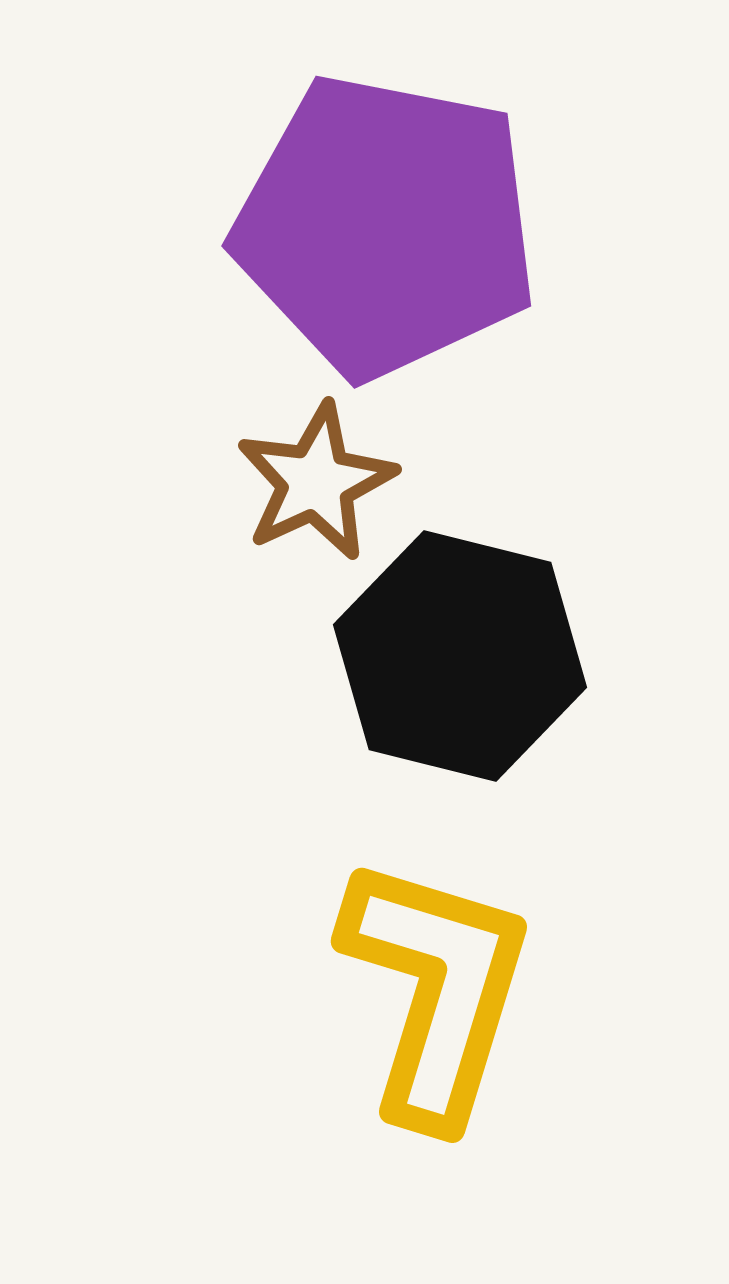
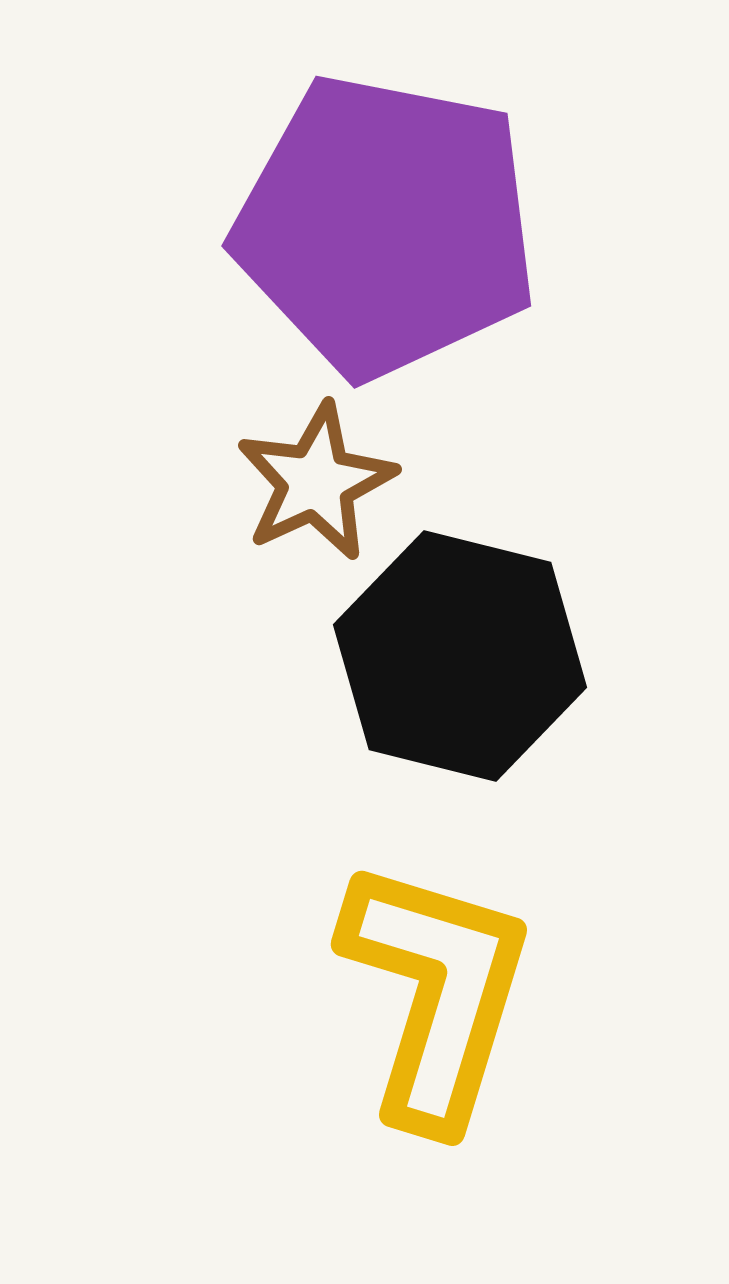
yellow L-shape: moved 3 px down
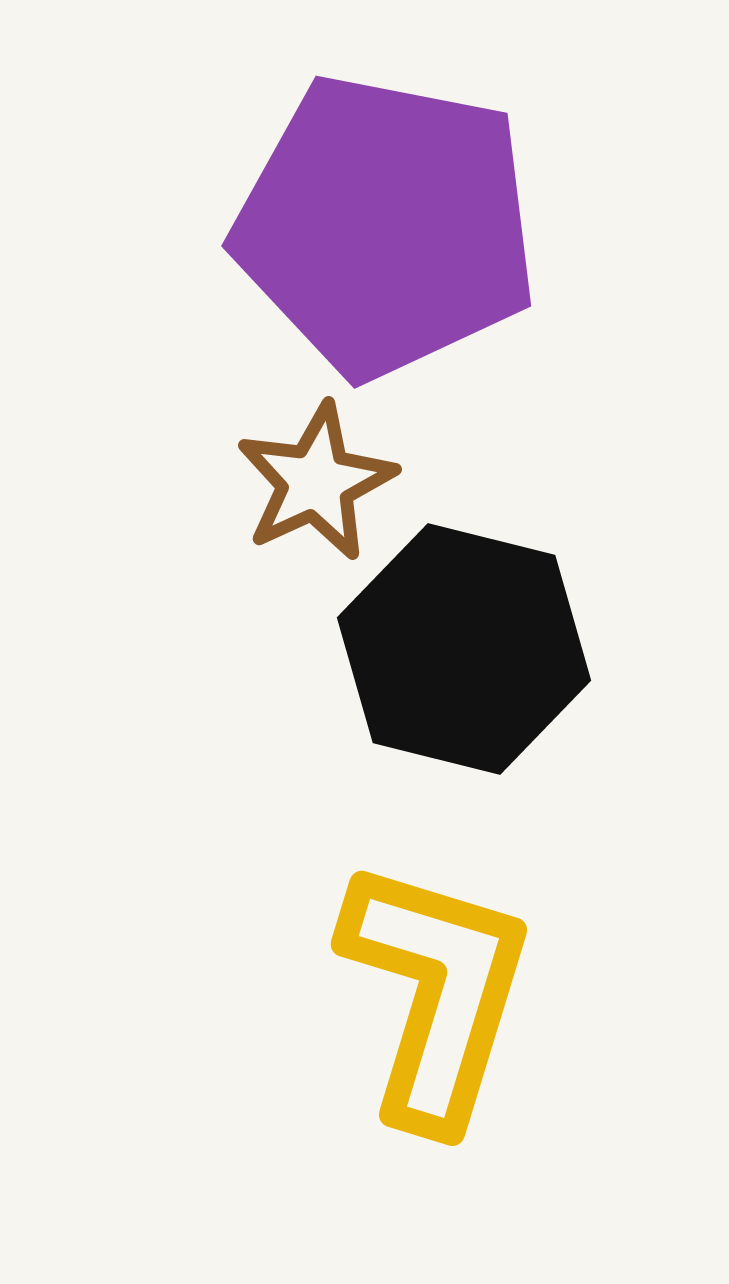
black hexagon: moved 4 px right, 7 px up
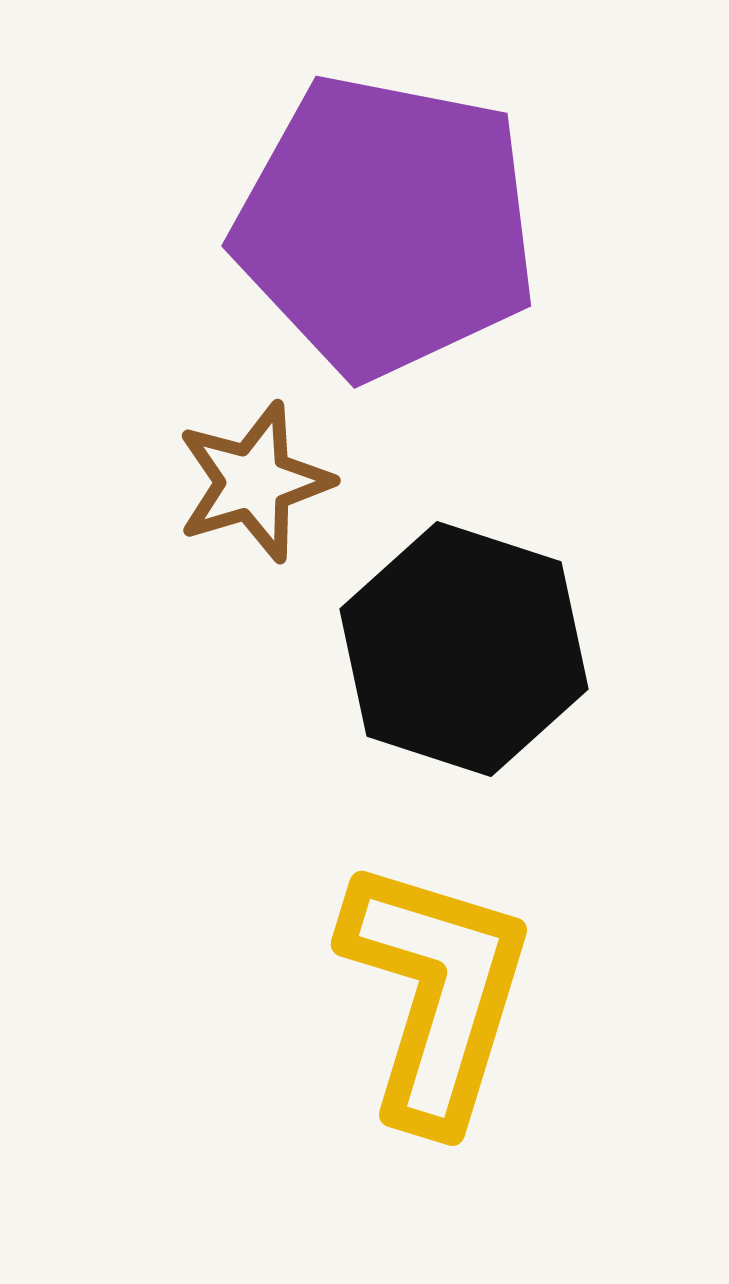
brown star: moved 62 px left; rotated 8 degrees clockwise
black hexagon: rotated 4 degrees clockwise
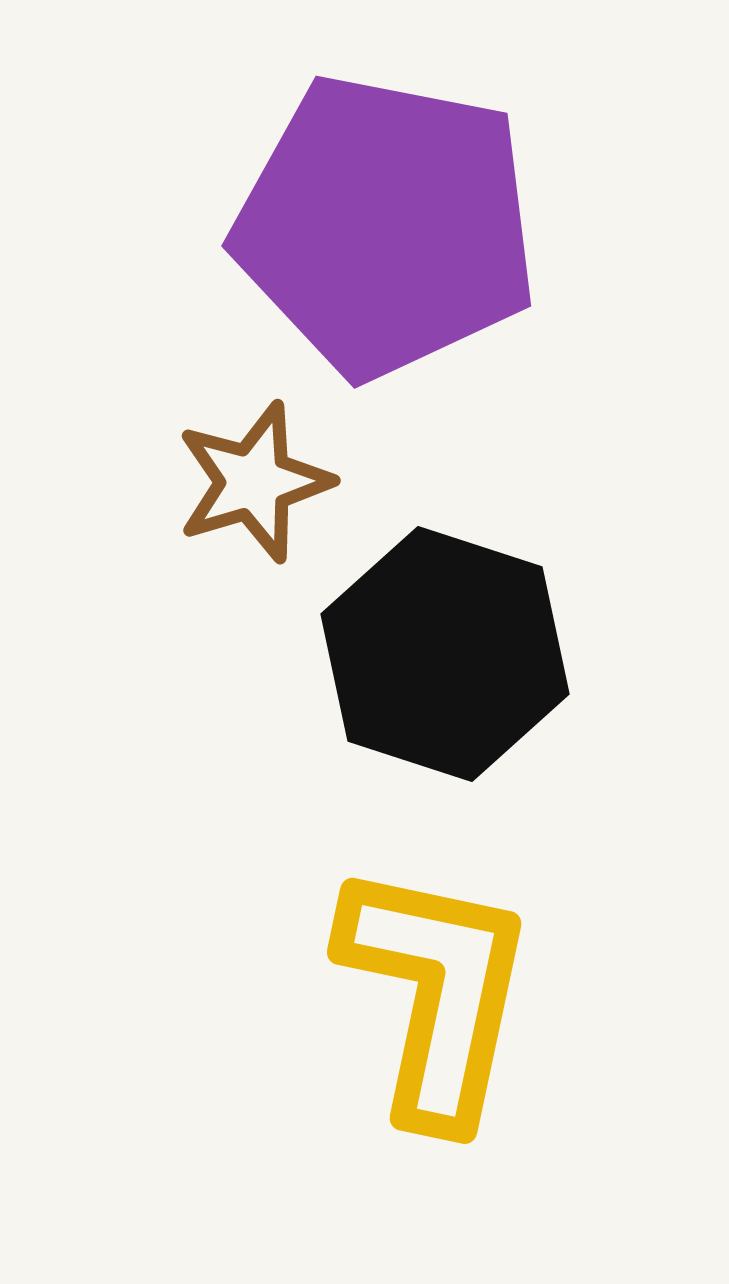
black hexagon: moved 19 px left, 5 px down
yellow L-shape: rotated 5 degrees counterclockwise
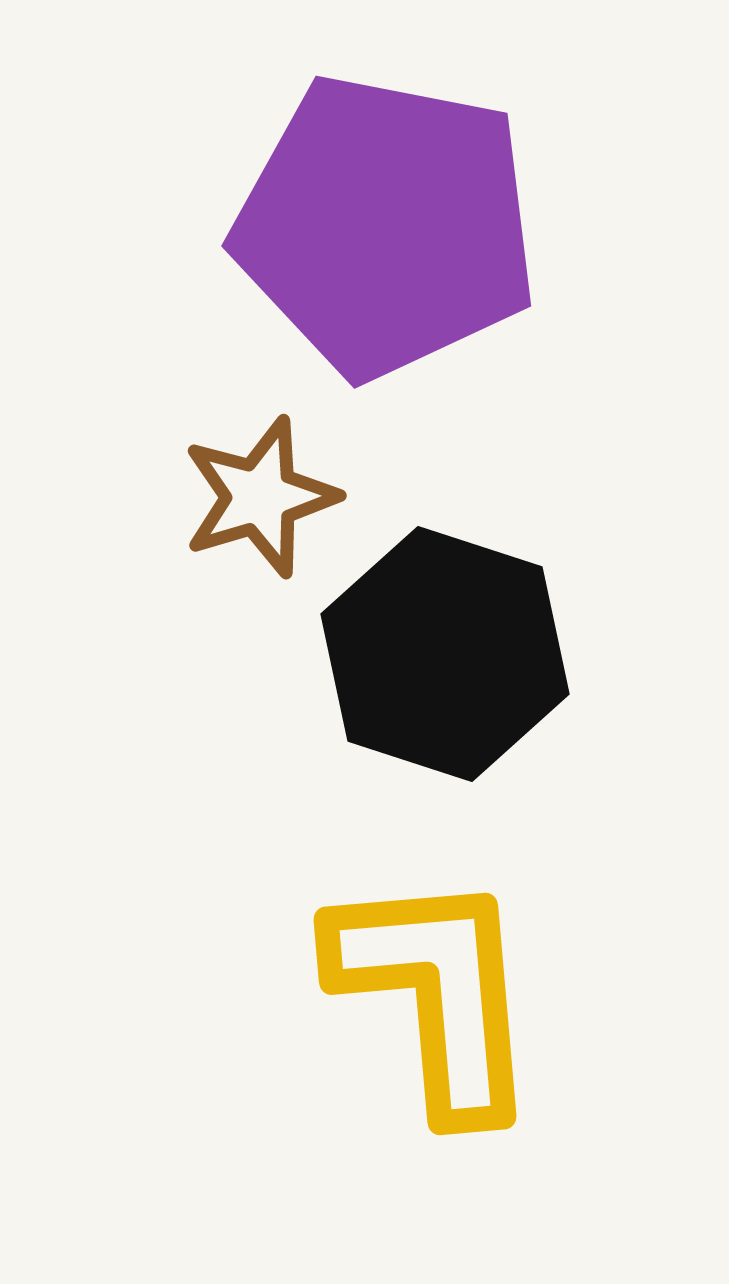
brown star: moved 6 px right, 15 px down
yellow L-shape: rotated 17 degrees counterclockwise
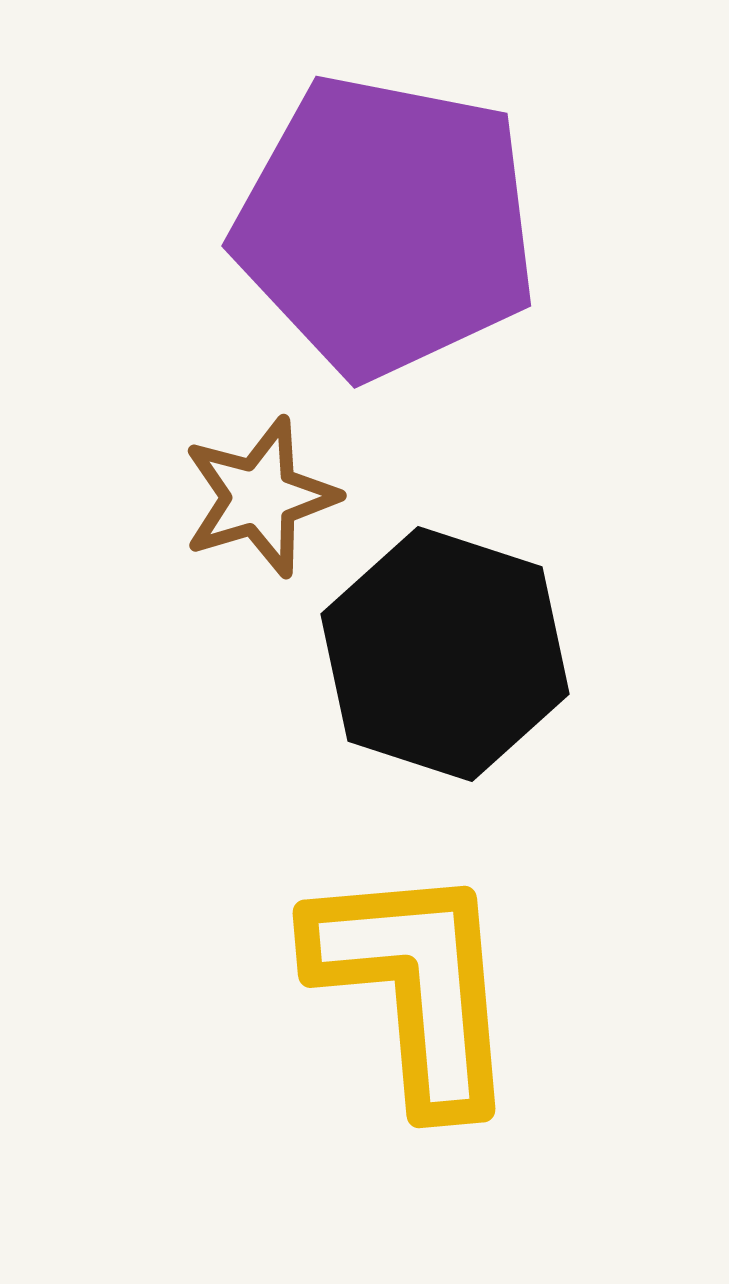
yellow L-shape: moved 21 px left, 7 px up
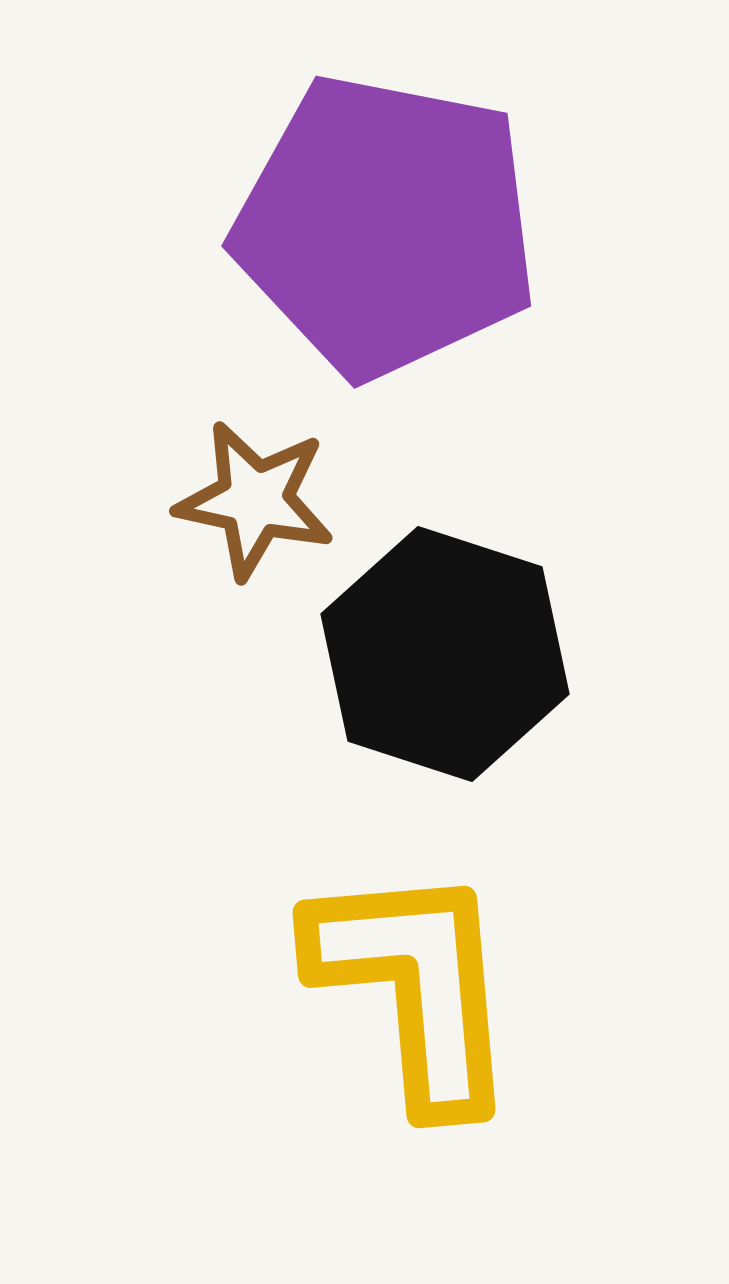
brown star: moved 5 px left, 3 px down; rotated 29 degrees clockwise
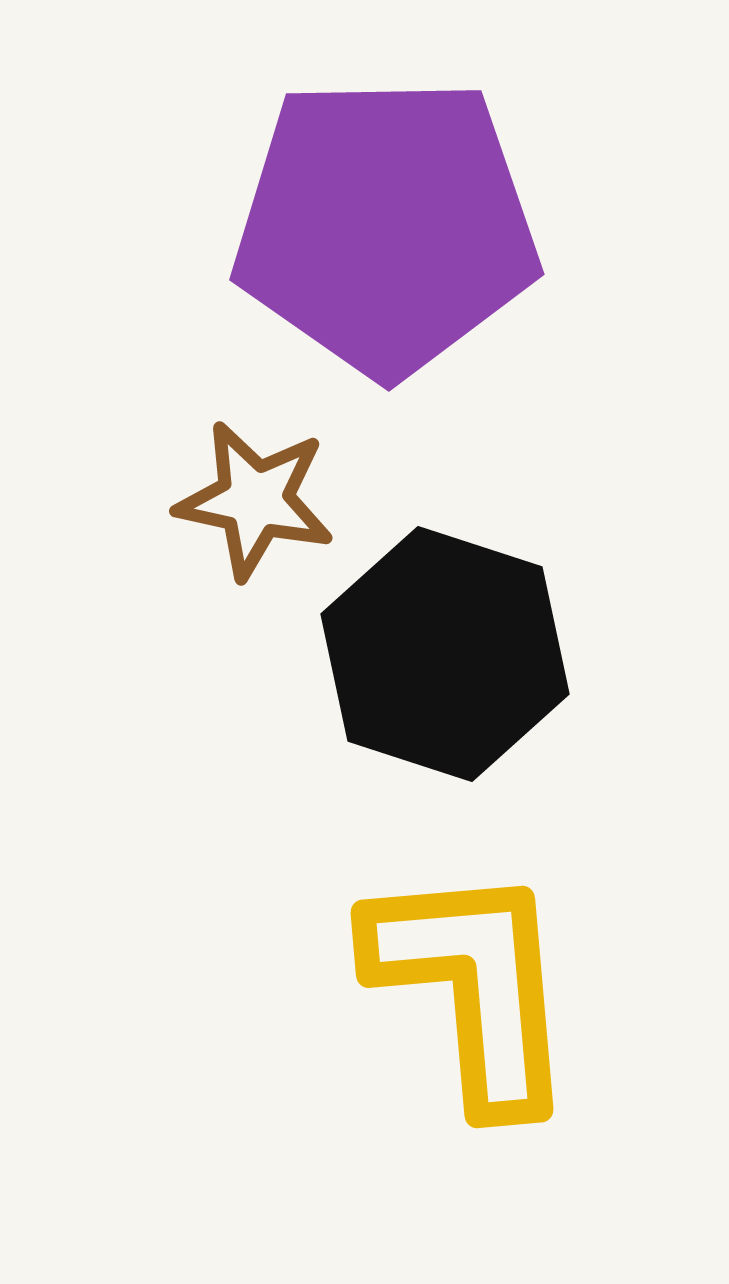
purple pentagon: rotated 12 degrees counterclockwise
yellow L-shape: moved 58 px right
